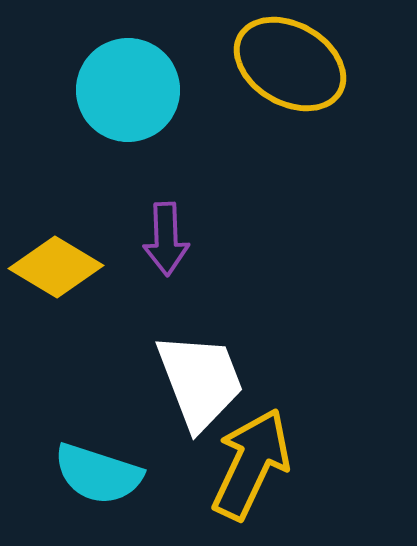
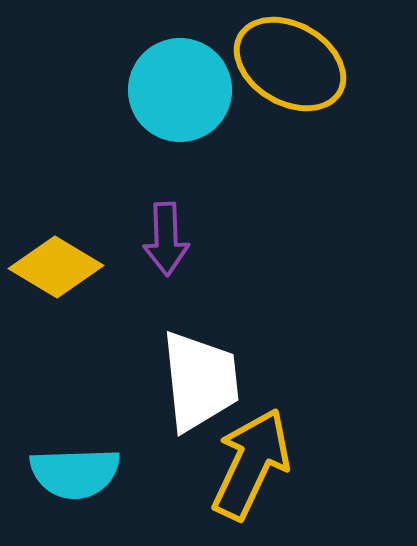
cyan circle: moved 52 px right
white trapezoid: rotated 15 degrees clockwise
cyan semicircle: moved 23 px left, 1 px up; rotated 20 degrees counterclockwise
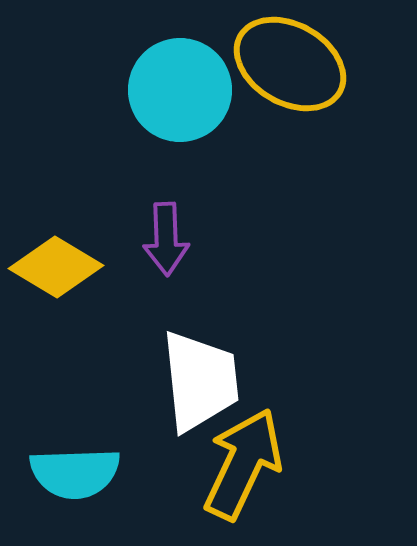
yellow arrow: moved 8 px left
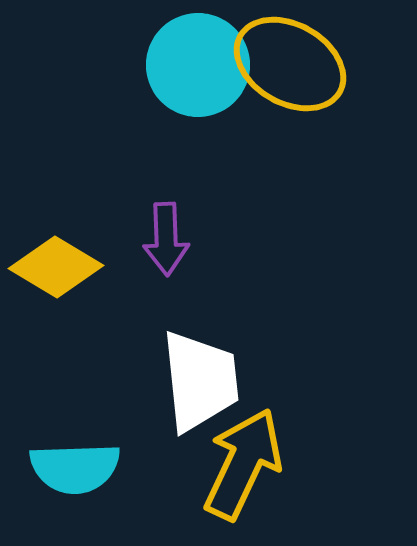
cyan circle: moved 18 px right, 25 px up
cyan semicircle: moved 5 px up
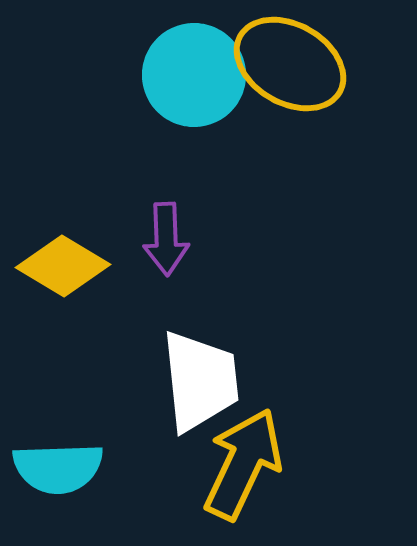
cyan circle: moved 4 px left, 10 px down
yellow diamond: moved 7 px right, 1 px up
cyan semicircle: moved 17 px left
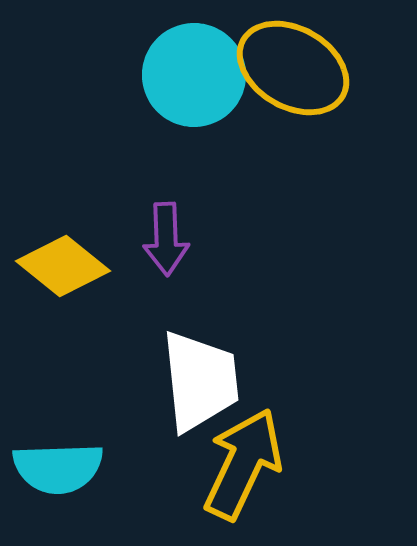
yellow ellipse: moved 3 px right, 4 px down
yellow diamond: rotated 8 degrees clockwise
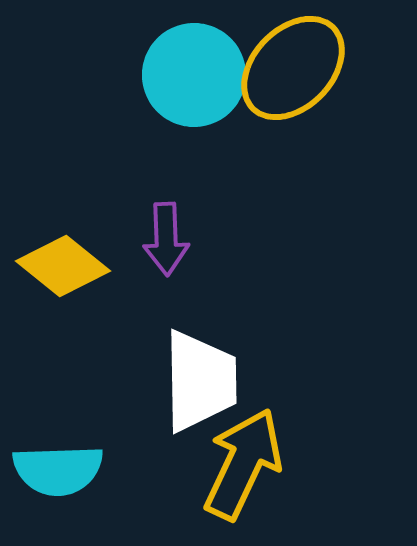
yellow ellipse: rotated 76 degrees counterclockwise
white trapezoid: rotated 5 degrees clockwise
cyan semicircle: moved 2 px down
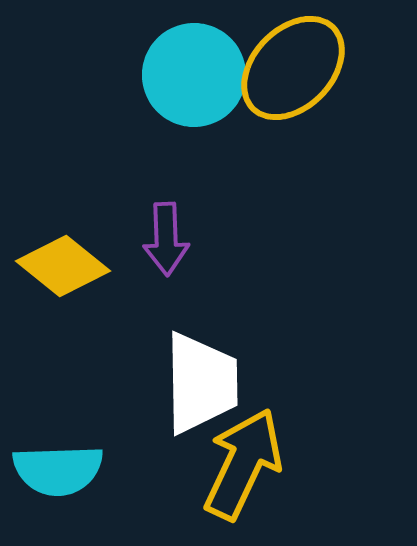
white trapezoid: moved 1 px right, 2 px down
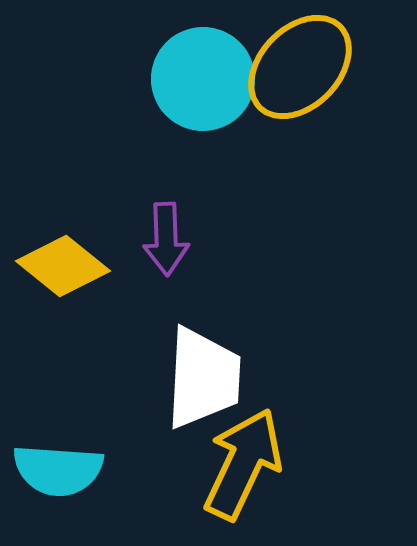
yellow ellipse: moved 7 px right, 1 px up
cyan circle: moved 9 px right, 4 px down
white trapezoid: moved 2 px right, 5 px up; rotated 4 degrees clockwise
cyan semicircle: rotated 6 degrees clockwise
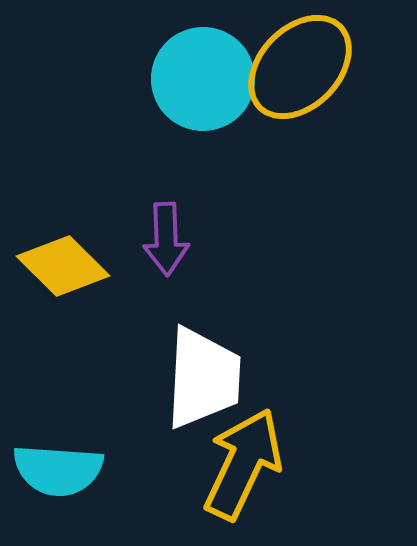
yellow diamond: rotated 6 degrees clockwise
